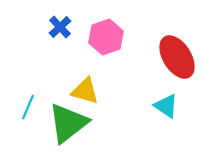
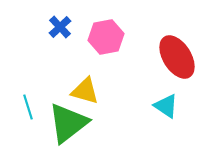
pink hexagon: rotated 8 degrees clockwise
cyan line: rotated 40 degrees counterclockwise
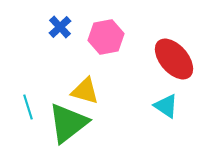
red ellipse: moved 3 px left, 2 px down; rotated 9 degrees counterclockwise
